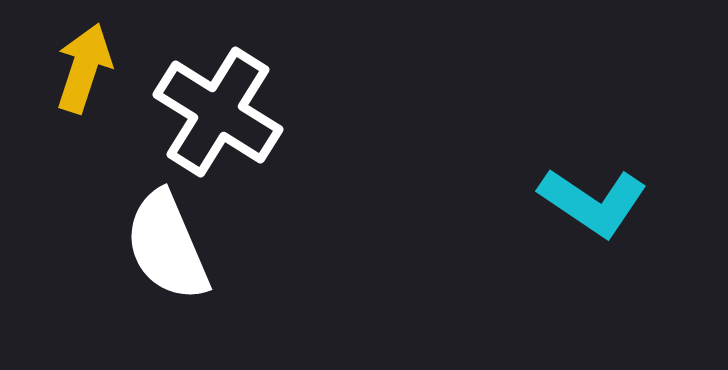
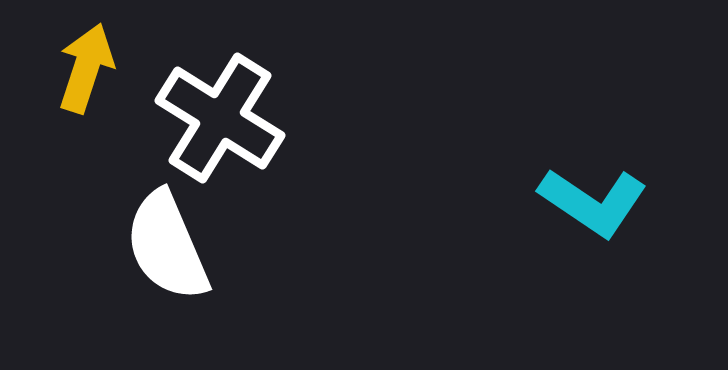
yellow arrow: moved 2 px right
white cross: moved 2 px right, 6 px down
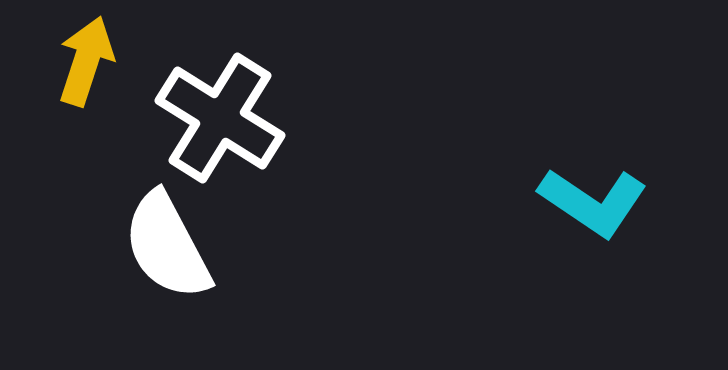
yellow arrow: moved 7 px up
white semicircle: rotated 5 degrees counterclockwise
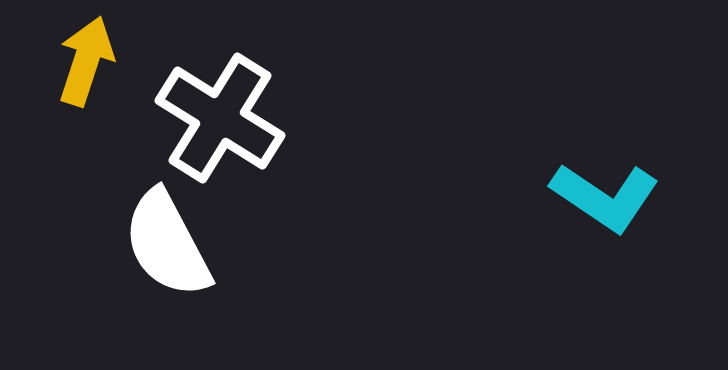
cyan L-shape: moved 12 px right, 5 px up
white semicircle: moved 2 px up
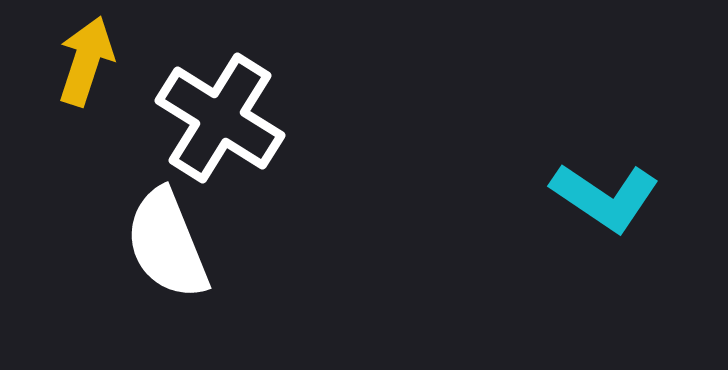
white semicircle: rotated 6 degrees clockwise
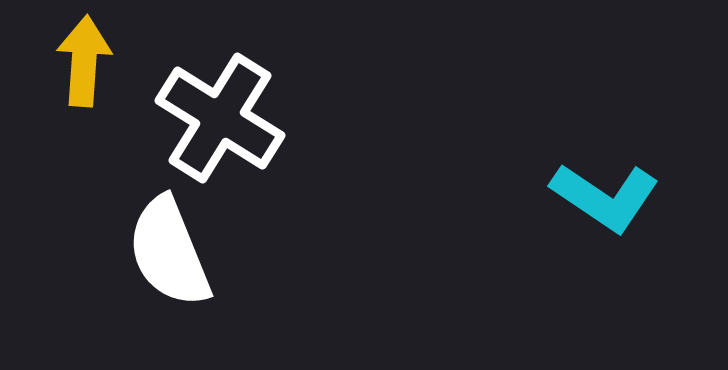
yellow arrow: moved 2 px left; rotated 14 degrees counterclockwise
white semicircle: moved 2 px right, 8 px down
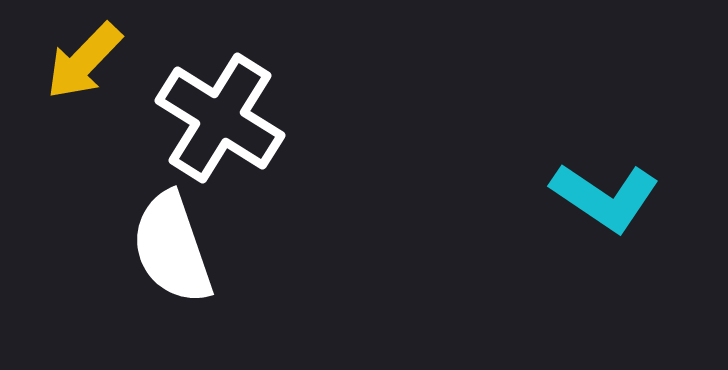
yellow arrow: rotated 140 degrees counterclockwise
white semicircle: moved 3 px right, 4 px up; rotated 3 degrees clockwise
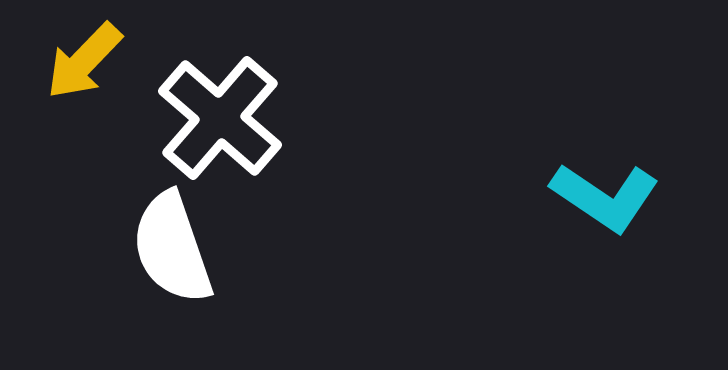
white cross: rotated 9 degrees clockwise
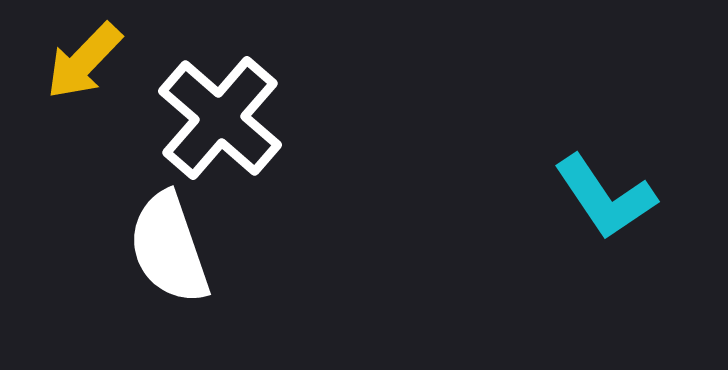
cyan L-shape: rotated 22 degrees clockwise
white semicircle: moved 3 px left
